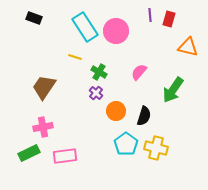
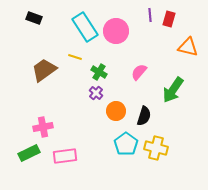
brown trapezoid: moved 17 px up; rotated 20 degrees clockwise
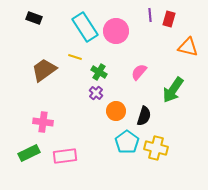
pink cross: moved 5 px up; rotated 18 degrees clockwise
cyan pentagon: moved 1 px right, 2 px up
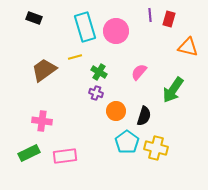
cyan rectangle: rotated 16 degrees clockwise
yellow line: rotated 32 degrees counterclockwise
purple cross: rotated 24 degrees counterclockwise
pink cross: moved 1 px left, 1 px up
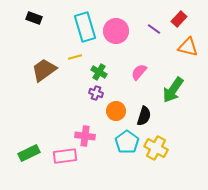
purple line: moved 4 px right, 14 px down; rotated 48 degrees counterclockwise
red rectangle: moved 10 px right; rotated 28 degrees clockwise
pink cross: moved 43 px right, 15 px down
yellow cross: rotated 15 degrees clockwise
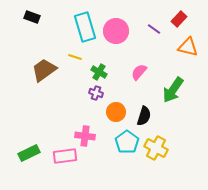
black rectangle: moved 2 px left, 1 px up
yellow line: rotated 32 degrees clockwise
orange circle: moved 1 px down
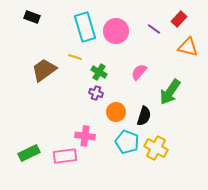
green arrow: moved 3 px left, 2 px down
cyan pentagon: rotated 15 degrees counterclockwise
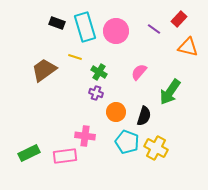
black rectangle: moved 25 px right, 6 px down
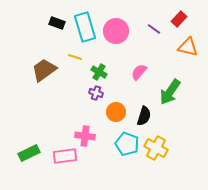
cyan pentagon: moved 2 px down
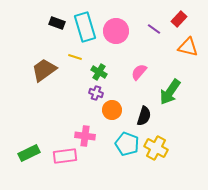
orange circle: moved 4 px left, 2 px up
